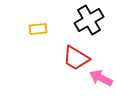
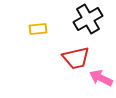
black cross: moved 1 px left, 1 px up
red trapezoid: rotated 44 degrees counterclockwise
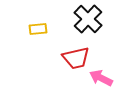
black cross: rotated 16 degrees counterclockwise
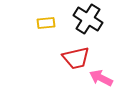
black cross: rotated 12 degrees counterclockwise
yellow rectangle: moved 8 px right, 6 px up
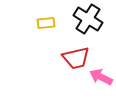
pink arrow: moved 1 px up
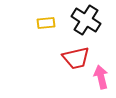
black cross: moved 2 px left, 1 px down
pink arrow: rotated 50 degrees clockwise
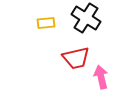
black cross: moved 2 px up
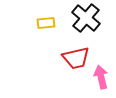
black cross: rotated 8 degrees clockwise
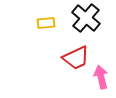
red trapezoid: rotated 12 degrees counterclockwise
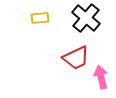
yellow rectangle: moved 6 px left, 5 px up
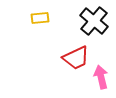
black cross: moved 8 px right, 3 px down
